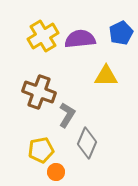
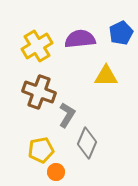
yellow cross: moved 6 px left, 10 px down
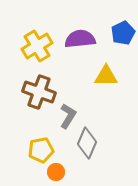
blue pentagon: moved 2 px right
gray L-shape: moved 1 px right, 1 px down
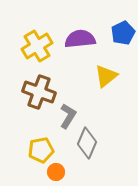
yellow triangle: rotated 40 degrees counterclockwise
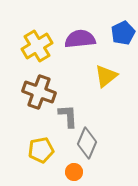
gray L-shape: rotated 35 degrees counterclockwise
orange circle: moved 18 px right
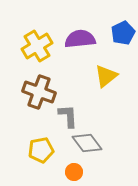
gray diamond: rotated 60 degrees counterclockwise
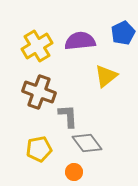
purple semicircle: moved 2 px down
yellow pentagon: moved 2 px left, 1 px up
